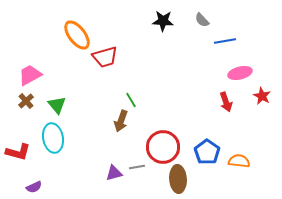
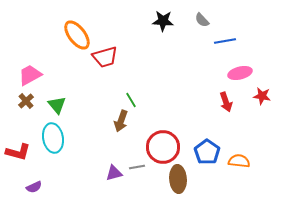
red star: rotated 18 degrees counterclockwise
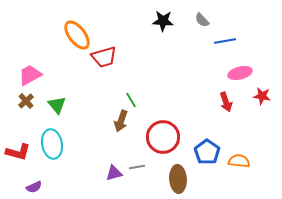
red trapezoid: moved 1 px left
cyan ellipse: moved 1 px left, 6 px down
red circle: moved 10 px up
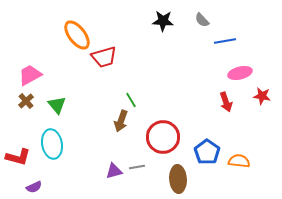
red L-shape: moved 5 px down
purple triangle: moved 2 px up
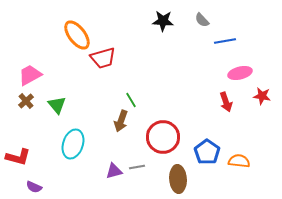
red trapezoid: moved 1 px left, 1 px down
cyan ellipse: moved 21 px right; rotated 28 degrees clockwise
purple semicircle: rotated 49 degrees clockwise
